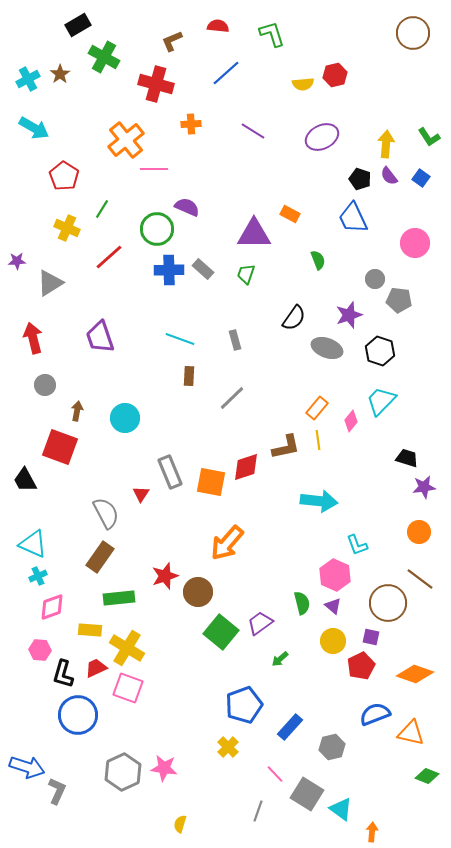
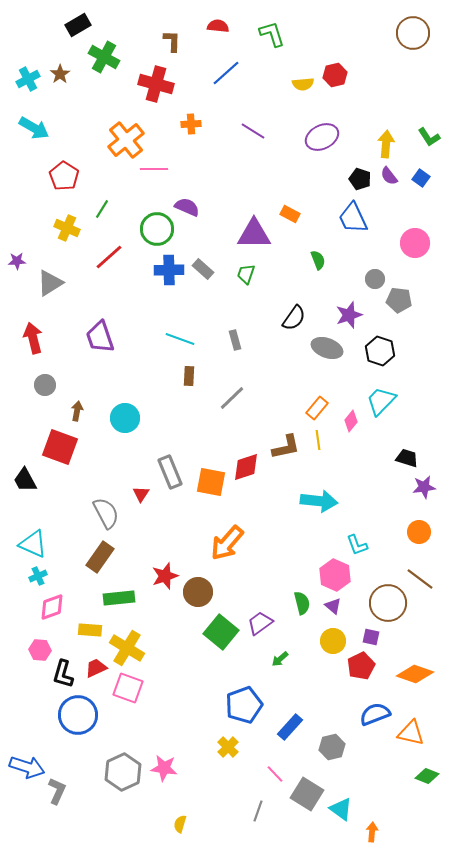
brown L-shape at (172, 41): rotated 115 degrees clockwise
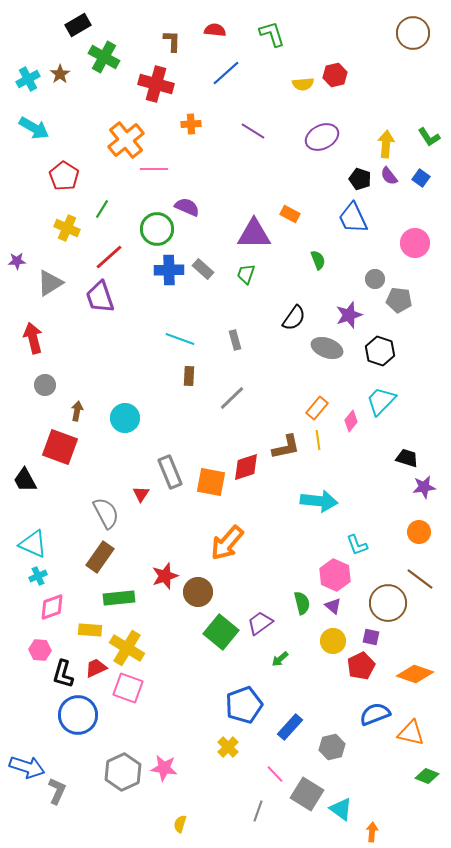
red semicircle at (218, 26): moved 3 px left, 4 px down
purple trapezoid at (100, 337): moved 40 px up
